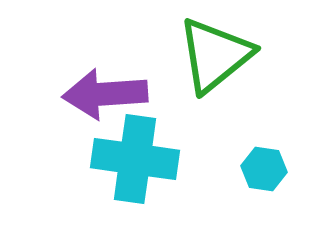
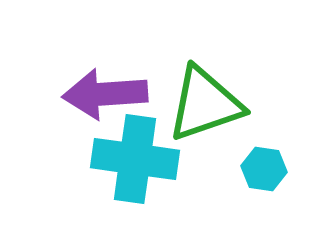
green triangle: moved 10 px left, 49 px down; rotated 20 degrees clockwise
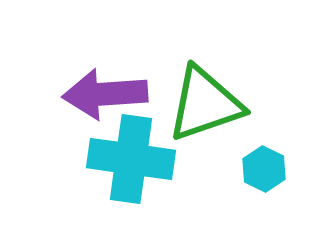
cyan cross: moved 4 px left
cyan hexagon: rotated 18 degrees clockwise
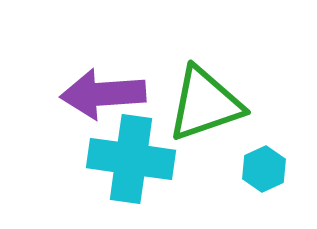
purple arrow: moved 2 px left
cyan hexagon: rotated 9 degrees clockwise
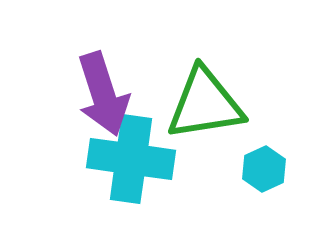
purple arrow: rotated 104 degrees counterclockwise
green triangle: rotated 10 degrees clockwise
